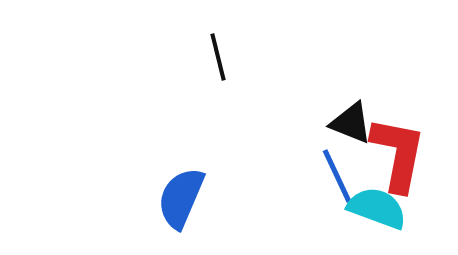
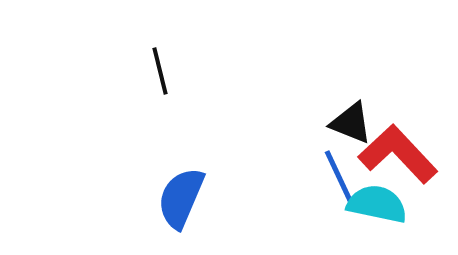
black line: moved 58 px left, 14 px down
red L-shape: rotated 54 degrees counterclockwise
blue line: moved 2 px right, 1 px down
cyan semicircle: moved 4 px up; rotated 8 degrees counterclockwise
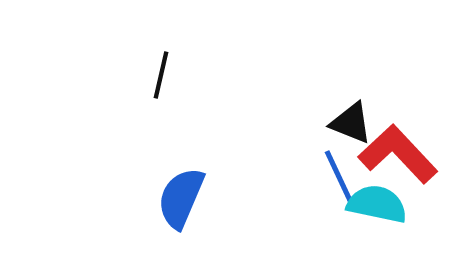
black line: moved 1 px right, 4 px down; rotated 27 degrees clockwise
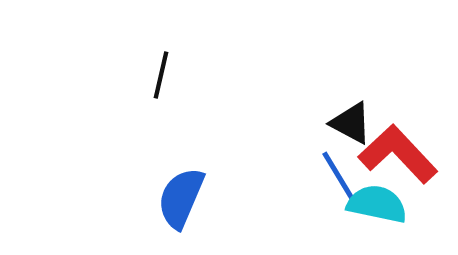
black triangle: rotated 6 degrees clockwise
blue line: rotated 6 degrees counterclockwise
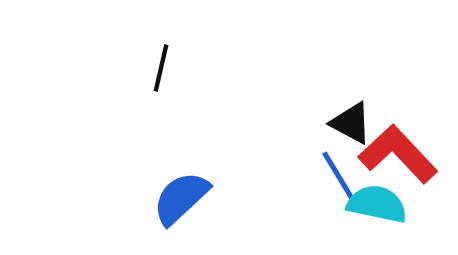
black line: moved 7 px up
blue semicircle: rotated 24 degrees clockwise
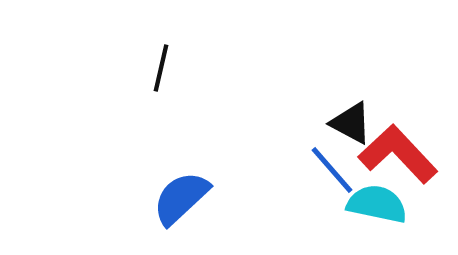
blue line: moved 7 px left, 7 px up; rotated 10 degrees counterclockwise
